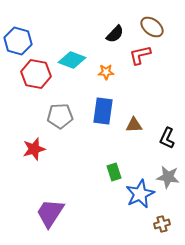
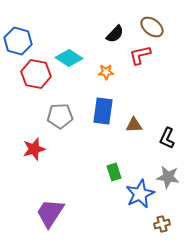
cyan diamond: moved 3 px left, 2 px up; rotated 12 degrees clockwise
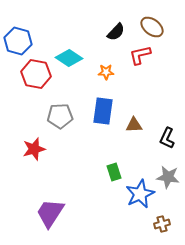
black semicircle: moved 1 px right, 2 px up
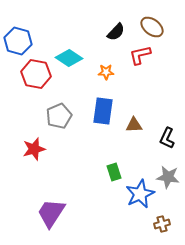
gray pentagon: moved 1 px left; rotated 20 degrees counterclockwise
purple trapezoid: moved 1 px right
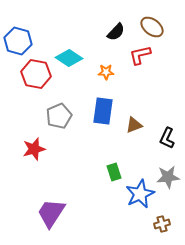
brown triangle: rotated 18 degrees counterclockwise
gray star: rotated 15 degrees counterclockwise
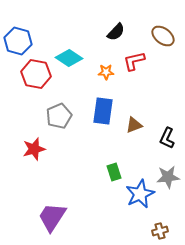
brown ellipse: moved 11 px right, 9 px down
red L-shape: moved 6 px left, 6 px down
purple trapezoid: moved 1 px right, 4 px down
brown cross: moved 2 px left, 7 px down
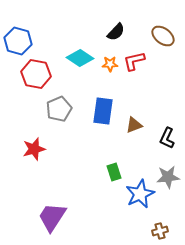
cyan diamond: moved 11 px right
orange star: moved 4 px right, 8 px up
gray pentagon: moved 7 px up
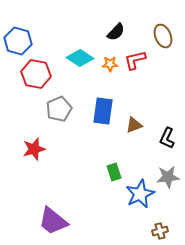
brown ellipse: rotated 30 degrees clockwise
red L-shape: moved 1 px right, 1 px up
purple trapezoid: moved 1 px right, 4 px down; rotated 84 degrees counterclockwise
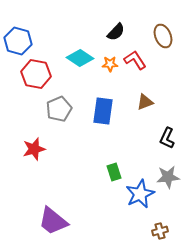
red L-shape: rotated 70 degrees clockwise
brown triangle: moved 11 px right, 23 px up
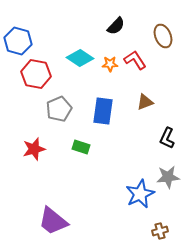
black semicircle: moved 6 px up
green rectangle: moved 33 px left, 25 px up; rotated 54 degrees counterclockwise
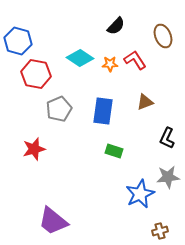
green rectangle: moved 33 px right, 4 px down
